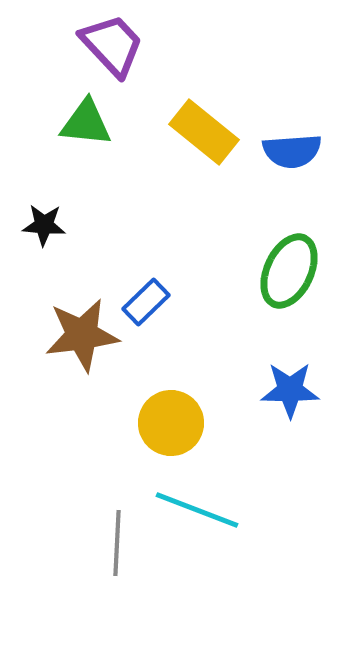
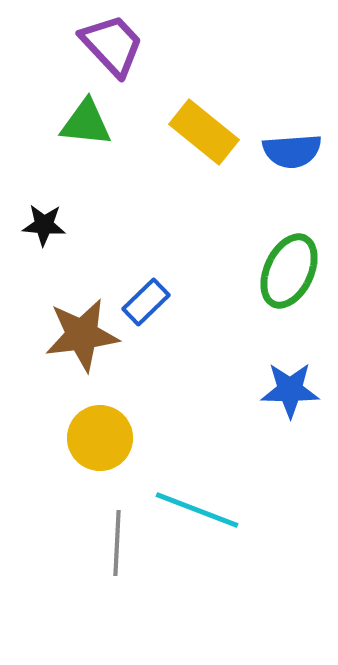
yellow circle: moved 71 px left, 15 px down
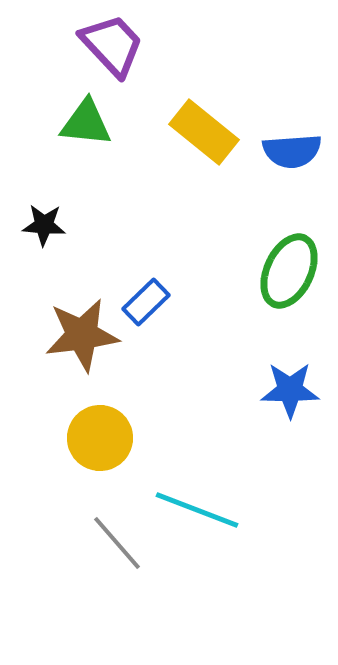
gray line: rotated 44 degrees counterclockwise
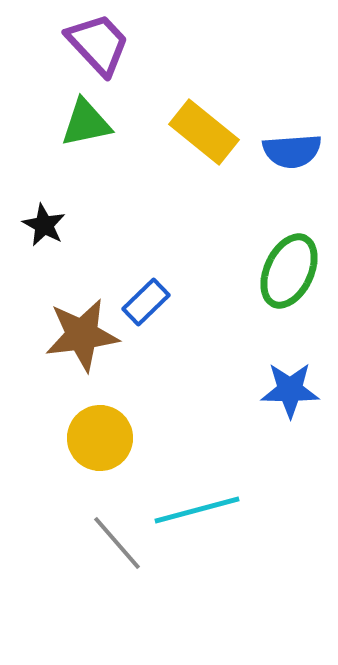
purple trapezoid: moved 14 px left, 1 px up
green triangle: rotated 18 degrees counterclockwise
black star: rotated 24 degrees clockwise
cyan line: rotated 36 degrees counterclockwise
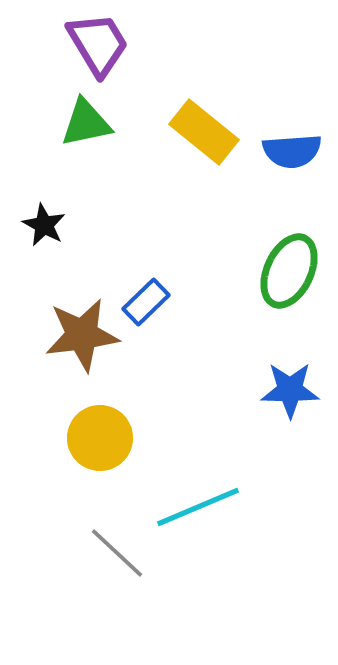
purple trapezoid: rotated 12 degrees clockwise
cyan line: moved 1 px right, 3 px up; rotated 8 degrees counterclockwise
gray line: moved 10 px down; rotated 6 degrees counterclockwise
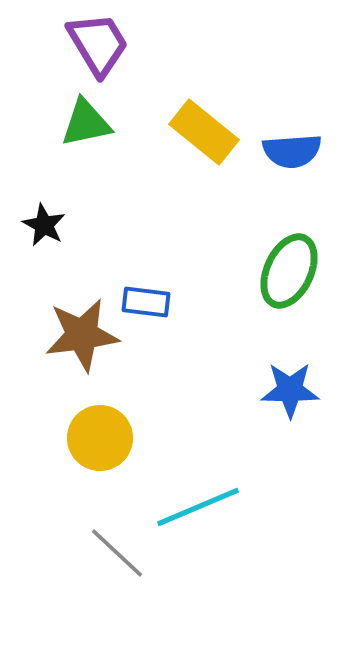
blue rectangle: rotated 51 degrees clockwise
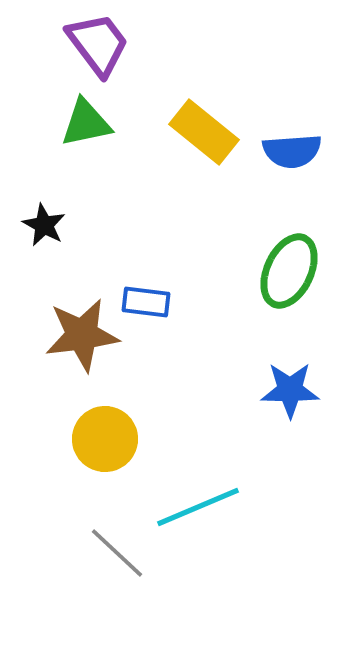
purple trapezoid: rotated 6 degrees counterclockwise
yellow circle: moved 5 px right, 1 px down
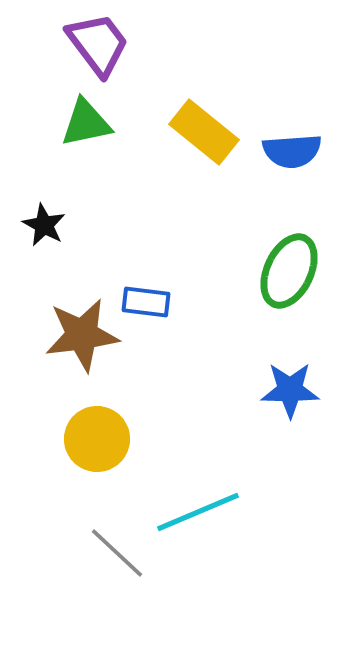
yellow circle: moved 8 px left
cyan line: moved 5 px down
